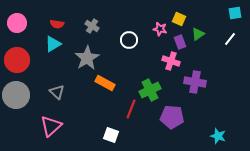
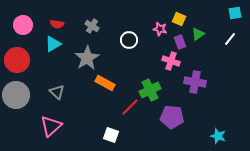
pink circle: moved 6 px right, 2 px down
red line: moved 1 px left, 2 px up; rotated 24 degrees clockwise
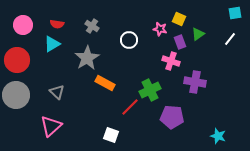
cyan triangle: moved 1 px left
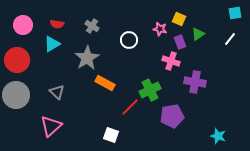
purple pentagon: moved 1 px up; rotated 15 degrees counterclockwise
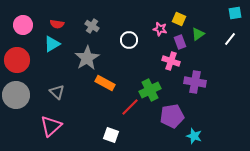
cyan star: moved 24 px left
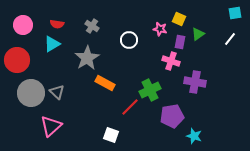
purple rectangle: rotated 32 degrees clockwise
gray circle: moved 15 px right, 2 px up
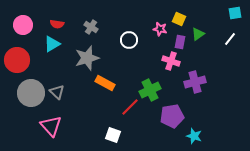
gray cross: moved 1 px left, 1 px down
gray star: rotated 15 degrees clockwise
purple cross: rotated 25 degrees counterclockwise
pink triangle: rotated 30 degrees counterclockwise
white square: moved 2 px right
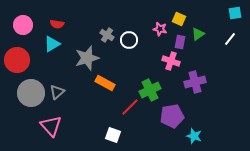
gray cross: moved 16 px right, 8 px down
gray triangle: rotated 35 degrees clockwise
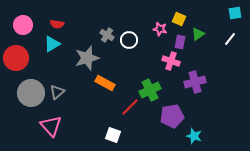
red circle: moved 1 px left, 2 px up
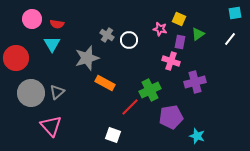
pink circle: moved 9 px right, 6 px up
cyan triangle: rotated 30 degrees counterclockwise
purple pentagon: moved 1 px left, 1 px down
cyan star: moved 3 px right
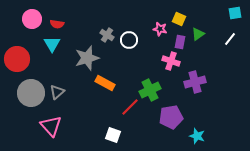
red circle: moved 1 px right, 1 px down
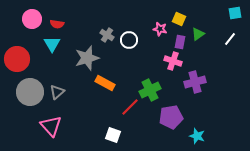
pink cross: moved 2 px right
gray circle: moved 1 px left, 1 px up
